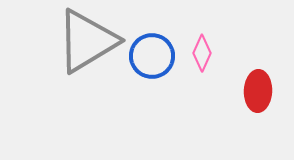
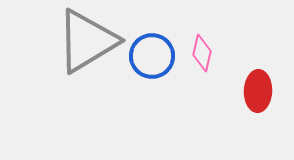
pink diamond: rotated 12 degrees counterclockwise
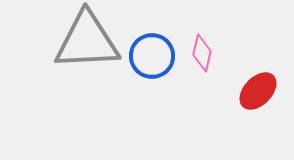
gray triangle: rotated 28 degrees clockwise
red ellipse: rotated 42 degrees clockwise
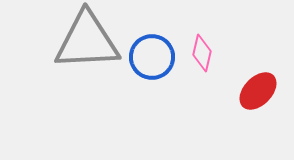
blue circle: moved 1 px down
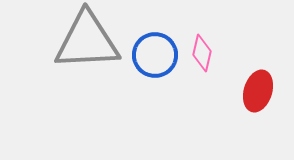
blue circle: moved 3 px right, 2 px up
red ellipse: rotated 27 degrees counterclockwise
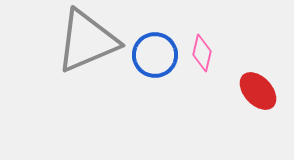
gray triangle: rotated 20 degrees counterclockwise
red ellipse: rotated 60 degrees counterclockwise
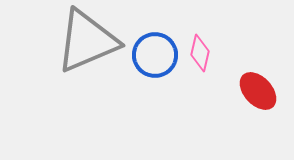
pink diamond: moved 2 px left
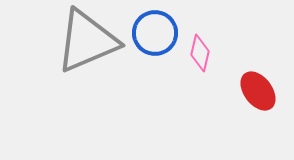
blue circle: moved 22 px up
red ellipse: rotated 6 degrees clockwise
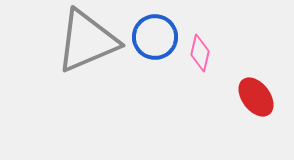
blue circle: moved 4 px down
red ellipse: moved 2 px left, 6 px down
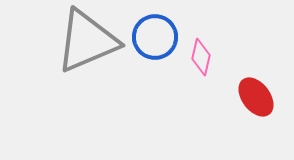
pink diamond: moved 1 px right, 4 px down
